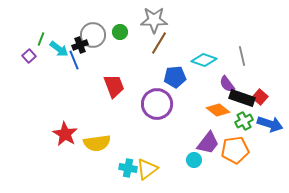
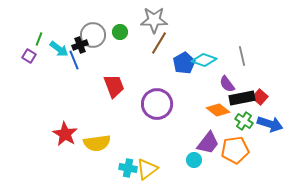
green line: moved 2 px left
purple square: rotated 16 degrees counterclockwise
blue pentagon: moved 9 px right, 14 px up; rotated 25 degrees counterclockwise
black rectangle: rotated 30 degrees counterclockwise
green cross: rotated 30 degrees counterclockwise
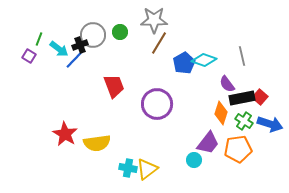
blue line: rotated 66 degrees clockwise
orange diamond: moved 3 px right, 3 px down; rotated 70 degrees clockwise
orange pentagon: moved 3 px right, 1 px up
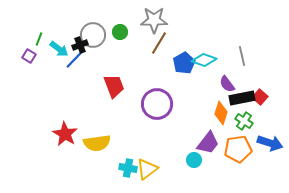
blue arrow: moved 19 px down
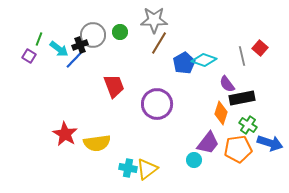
red square: moved 49 px up
green cross: moved 4 px right, 4 px down
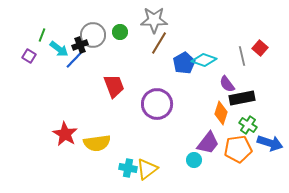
green line: moved 3 px right, 4 px up
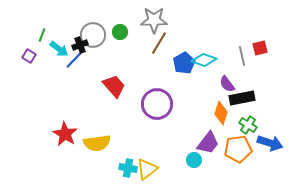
red square: rotated 35 degrees clockwise
red trapezoid: rotated 20 degrees counterclockwise
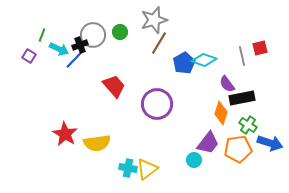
gray star: rotated 16 degrees counterclockwise
cyan arrow: rotated 12 degrees counterclockwise
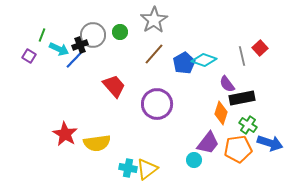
gray star: rotated 16 degrees counterclockwise
brown line: moved 5 px left, 11 px down; rotated 10 degrees clockwise
red square: rotated 28 degrees counterclockwise
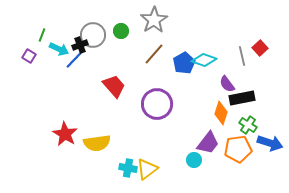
green circle: moved 1 px right, 1 px up
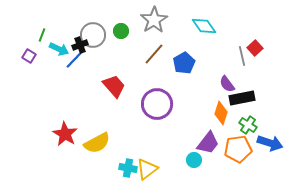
red square: moved 5 px left
cyan diamond: moved 34 px up; rotated 35 degrees clockwise
yellow semicircle: rotated 20 degrees counterclockwise
